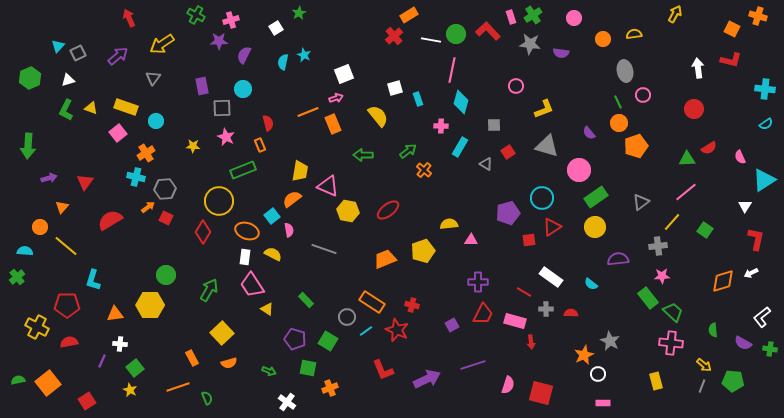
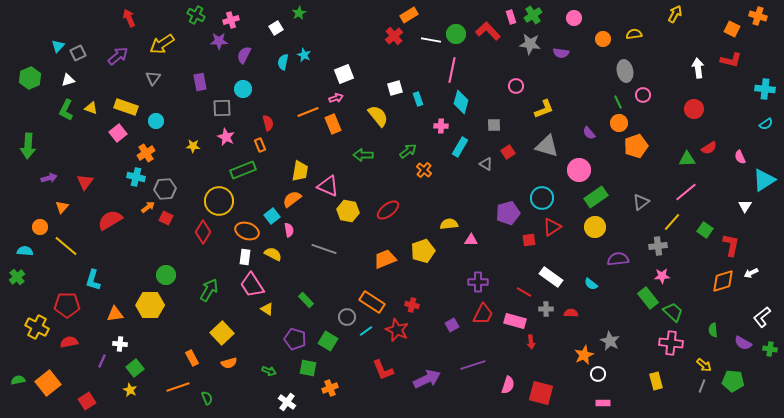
purple rectangle at (202, 86): moved 2 px left, 4 px up
red L-shape at (756, 239): moved 25 px left, 6 px down
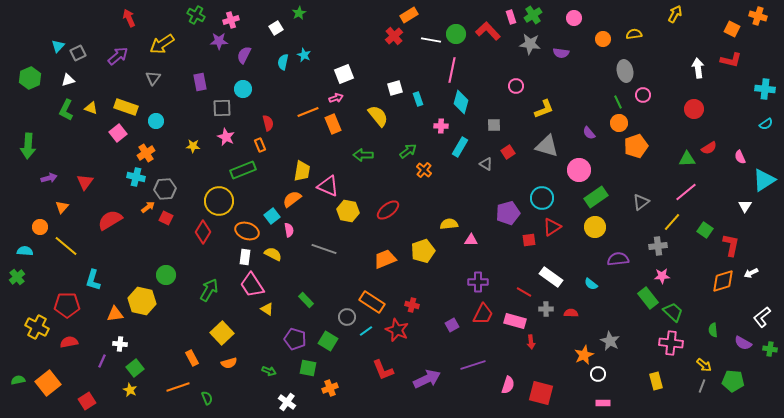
yellow trapezoid at (300, 171): moved 2 px right
yellow hexagon at (150, 305): moved 8 px left, 4 px up; rotated 12 degrees clockwise
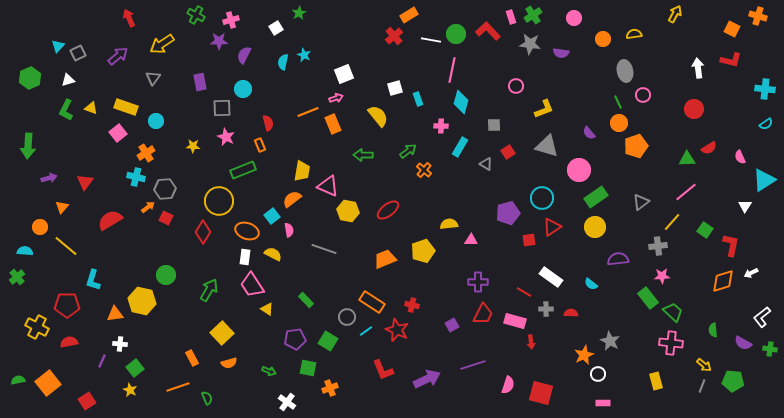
purple pentagon at (295, 339): rotated 25 degrees counterclockwise
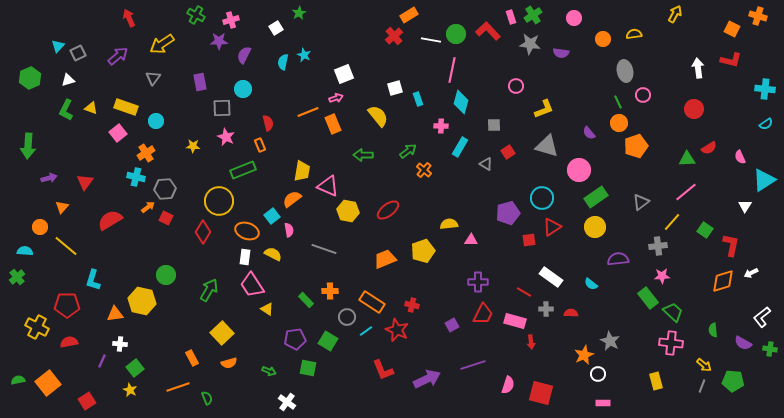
orange cross at (330, 388): moved 97 px up; rotated 21 degrees clockwise
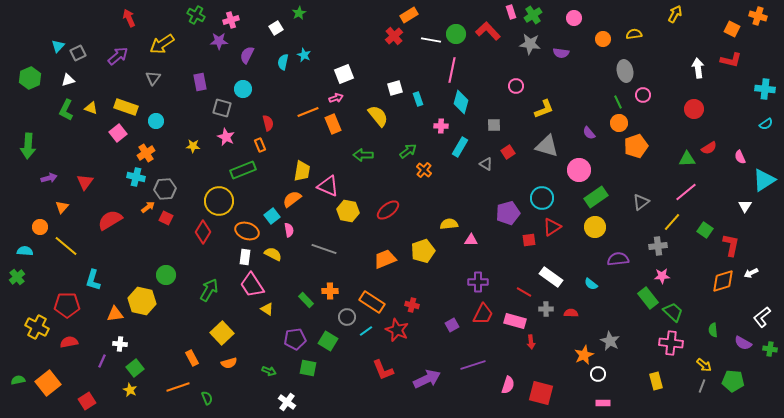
pink rectangle at (511, 17): moved 5 px up
purple semicircle at (244, 55): moved 3 px right
gray square at (222, 108): rotated 18 degrees clockwise
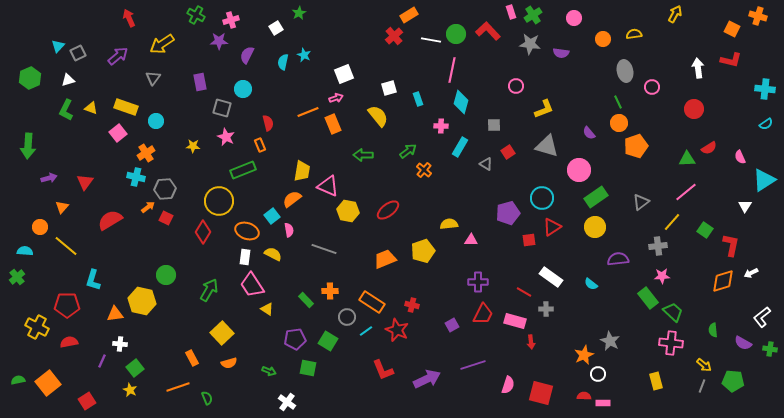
white square at (395, 88): moved 6 px left
pink circle at (643, 95): moved 9 px right, 8 px up
red semicircle at (571, 313): moved 13 px right, 83 px down
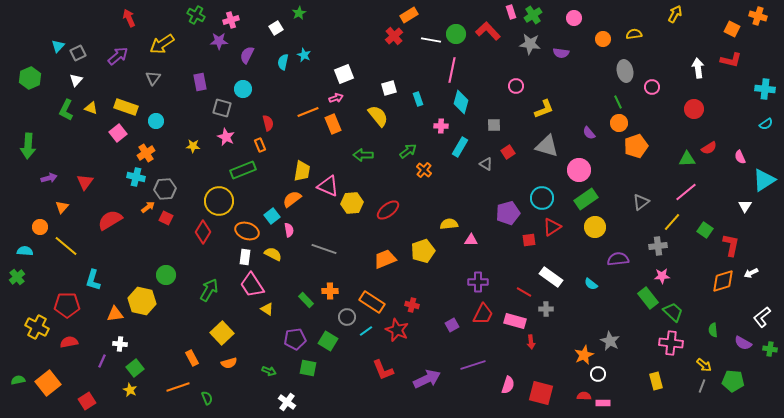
white triangle at (68, 80): moved 8 px right; rotated 32 degrees counterclockwise
green rectangle at (596, 197): moved 10 px left, 2 px down
yellow hexagon at (348, 211): moved 4 px right, 8 px up; rotated 15 degrees counterclockwise
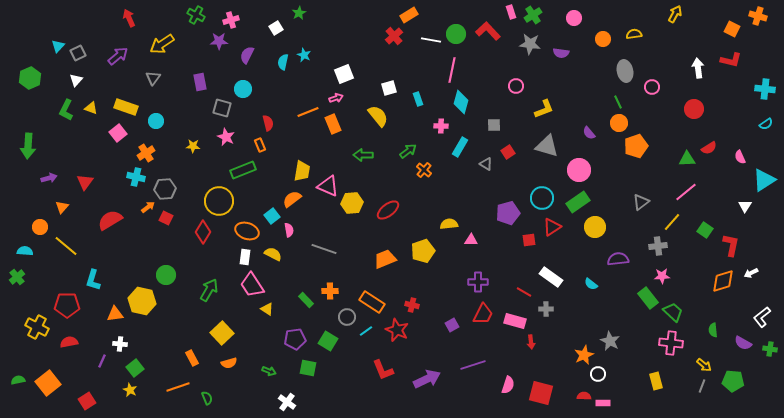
green rectangle at (586, 199): moved 8 px left, 3 px down
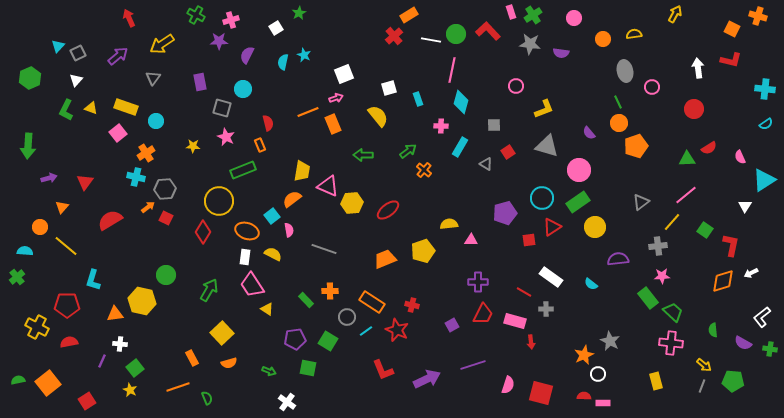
pink line at (686, 192): moved 3 px down
purple pentagon at (508, 213): moved 3 px left
